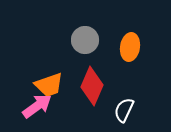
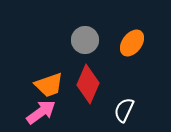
orange ellipse: moved 2 px right, 4 px up; rotated 28 degrees clockwise
red diamond: moved 4 px left, 2 px up
pink arrow: moved 4 px right, 6 px down
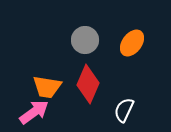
orange trapezoid: moved 2 px left, 2 px down; rotated 28 degrees clockwise
pink arrow: moved 7 px left
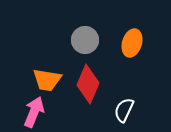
orange ellipse: rotated 20 degrees counterclockwise
orange trapezoid: moved 7 px up
pink arrow: rotated 32 degrees counterclockwise
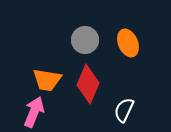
orange ellipse: moved 4 px left; rotated 40 degrees counterclockwise
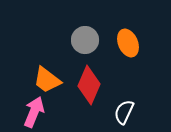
orange trapezoid: rotated 28 degrees clockwise
red diamond: moved 1 px right, 1 px down
white semicircle: moved 2 px down
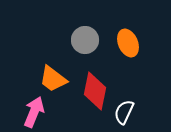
orange trapezoid: moved 6 px right, 1 px up
red diamond: moved 6 px right, 6 px down; rotated 12 degrees counterclockwise
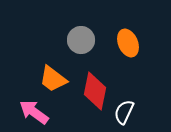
gray circle: moved 4 px left
pink arrow: rotated 76 degrees counterclockwise
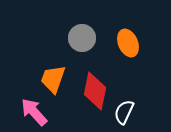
gray circle: moved 1 px right, 2 px up
orange trapezoid: rotated 72 degrees clockwise
pink arrow: rotated 12 degrees clockwise
